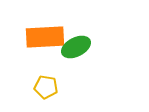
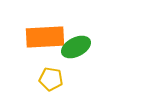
yellow pentagon: moved 5 px right, 8 px up
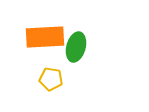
green ellipse: rotated 48 degrees counterclockwise
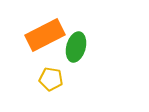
orange rectangle: moved 2 px up; rotated 24 degrees counterclockwise
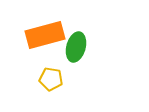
orange rectangle: rotated 12 degrees clockwise
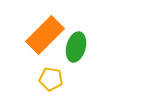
orange rectangle: rotated 30 degrees counterclockwise
